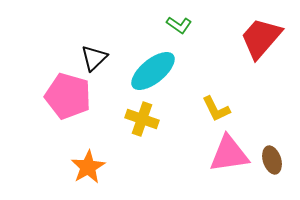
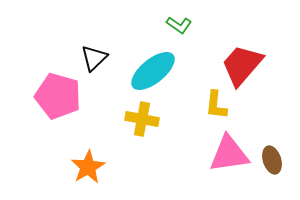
red trapezoid: moved 19 px left, 27 px down
pink pentagon: moved 10 px left
yellow L-shape: moved 4 px up; rotated 32 degrees clockwise
yellow cross: rotated 8 degrees counterclockwise
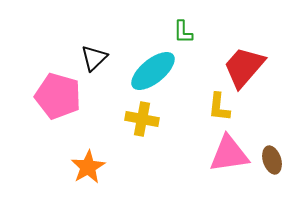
green L-shape: moved 4 px right, 7 px down; rotated 55 degrees clockwise
red trapezoid: moved 2 px right, 2 px down
yellow L-shape: moved 3 px right, 2 px down
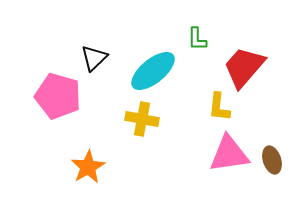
green L-shape: moved 14 px right, 7 px down
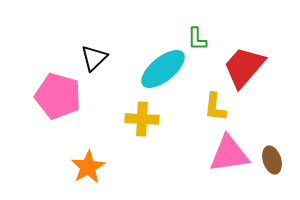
cyan ellipse: moved 10 px right, 2 px up
yellow L-shape: moved 4 px left
yellow cross: rotated 8 degrees counterclockwise
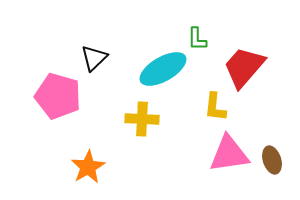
cyan ellipse: rotated 9 degrees clockwise
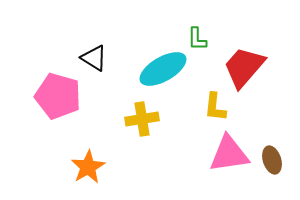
black triangle: rotated 44 degrees counterclockwise
yellow cross: rotated 12 degrees counterclockwise
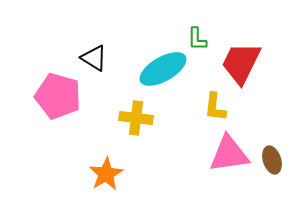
red trapezoid: moved 3 px left, 4 px up; rotated 15 degrees counterclockwise
yellow cross: moved 6 px left, 1 px up; rotated 16 degrees clockwise
orange star: moved 18 px right, 7 px down
